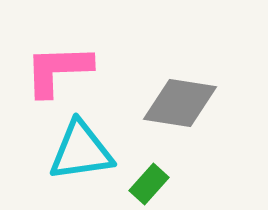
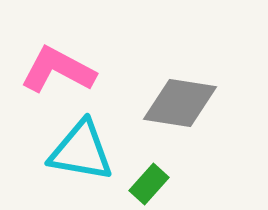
pink L-shape: rotated 30 degrees clockwise
cyan triangle: rotated 18 degrees clockwise
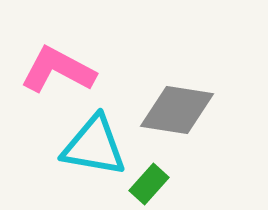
gray diamond: moved 3 px left, 7 px down
cyan triangle: moved 13 px right, 5 px up
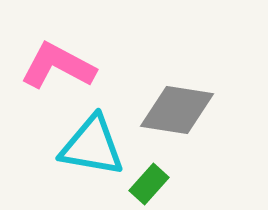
pink L-shape: moved 4 px up
cyan triangle: moved 2 px left
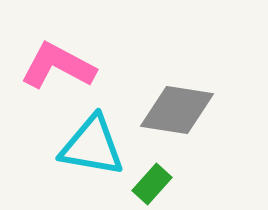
green rectangle: moved 3 px right
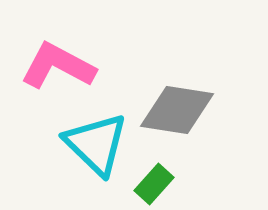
cyan triangle: moved 4 px right, 2 px up; rotated 34 degrees clockwise
green rectangle: moved 2 px right
